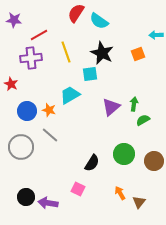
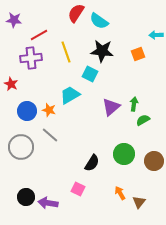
black star: moved 2 px up; rotated 20 degrees counterclockwise
cyan square: rotated 35 degrees clockwise
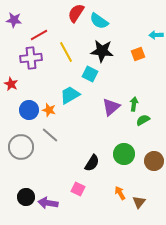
yellow line: rotated 10 degrees counterclockwise
blue circle: moved 2 px right, 1 px up
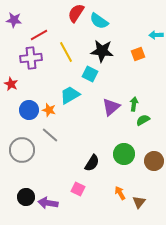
gray circle: moved 1 px right, 3 px down
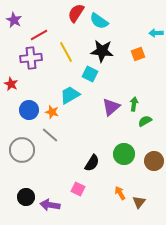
purple star: rotated 21 degrees clockwise
cyan arrow: moved 2 px up
orange star: moved 3 px right, 2 px down
green semicircle: moved 2 px right, 1 px down
purple arrow: moved 2 px right, 2 px down
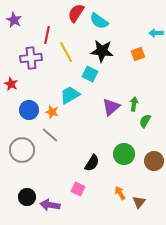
red line: moved 8 px right; rotated 48 degrees counterclockwise
green semicircle: rotated 32 degrees counterclockwise
black circle: moved 1 px right
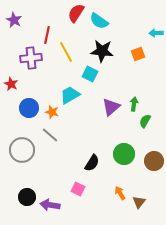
blue circle: moved 2 px up
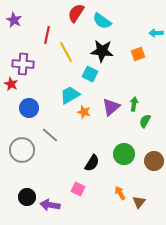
cyan semicircle: moved 3 px right
purple cross: moved 8 px left, 6 px down; rotated 10 degrees clockwise
orange star: moved 32 px right
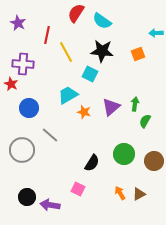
purple star: moved 4 px right, 3 px down
cyan trapezoid: moved 2 px left
green arrow: moved 1 px right
brown triangle: moved 8 px up; rotated 24 degrees clockwise
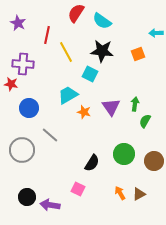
red star: rotated 16 degrees counterclockwise
purple triangle: rotated 24 degrees counterclockwise
